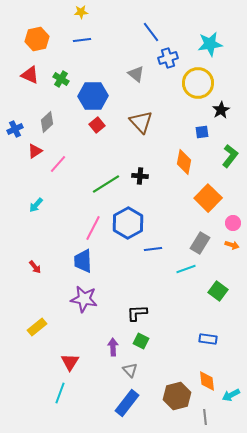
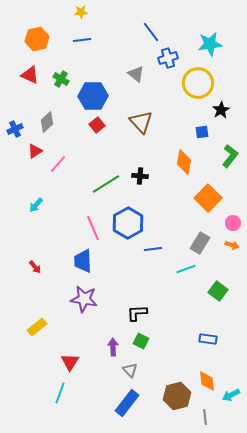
pink line at (93, 228): rotated 50 degrees counterclockwise
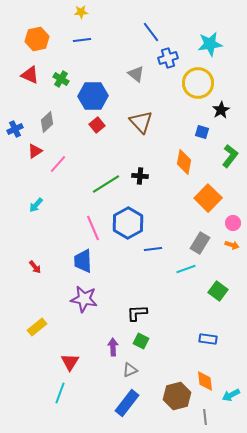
blue square at (202, 132): rotated 24 degrees clockwise
gray triangle at (130, 370): rotated 49 degrees clockwise
orange diamond at (207, 381): moved 2 px left
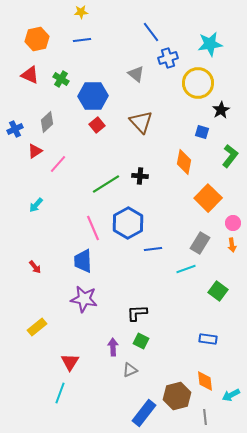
orange arrow at (232, 245): rotated 64 degrees clockwise
blue rectangle at (127, 403): moved 17 px right, 10 px down
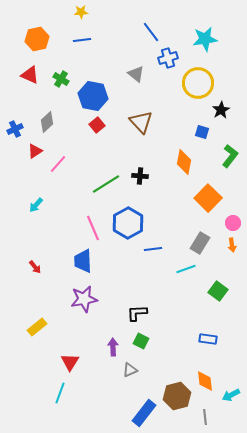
cyan star at (210, 44): moved 5 px left, 5 px up
blue hexagon at (93, 96): rotated 12 degrees clockwise
purple star at (84, 299): rotated 20 degrees counterclockwise
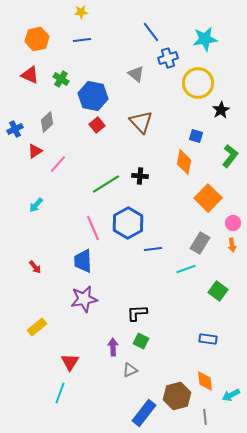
blue square at (202, 132): moved 6 px left, 4 px down
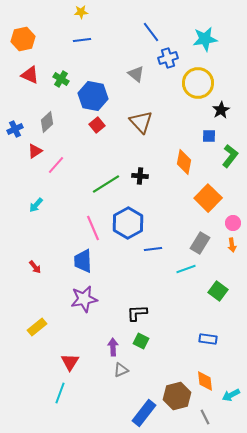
orange hexagon at (37, 39): moved 14 px left
blue square at (196, 136): moved 13 px right; rotated 16 degrees counterclockwise
pink line at (58, 164): moved 2 px left, 1 px down
gray triangle at (130, 370): moved 9 px left
gray line at (205, 417): rotated 21 degrees counterclockwise
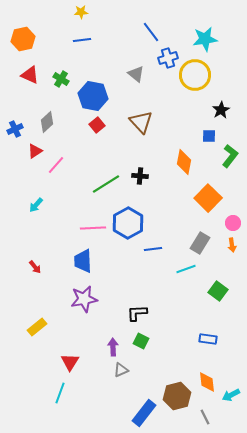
yellow circle at (198, 83): moved 3 px left, 8 px up
pink line at (93, 228): rotated 70 degrees counterclockwise
orange diamond at (205, 381): moved 2 px right, 1 px down
